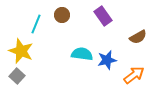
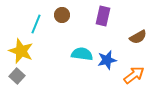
purple rectangle: rotated 48 degrees clockwise
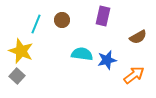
brown circle: moved 5 px down
